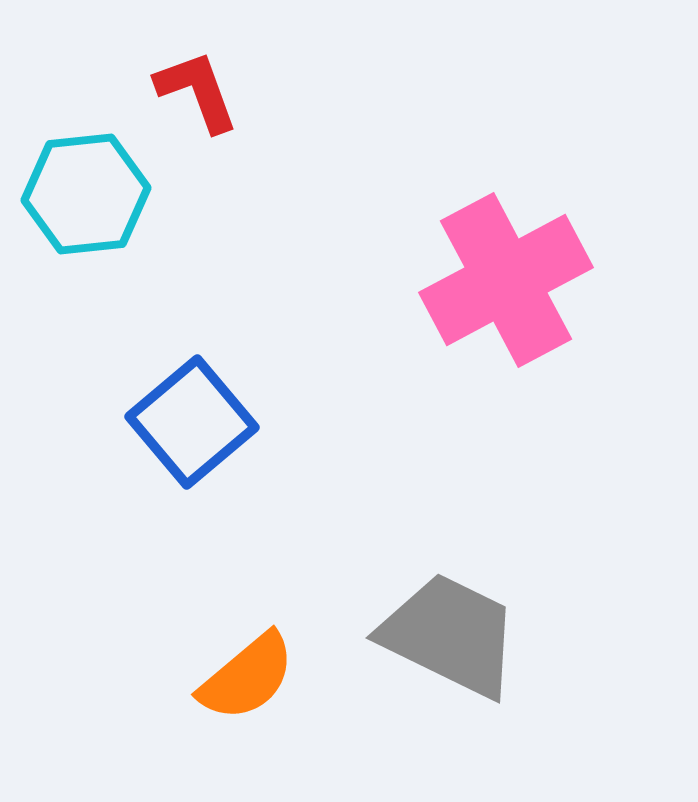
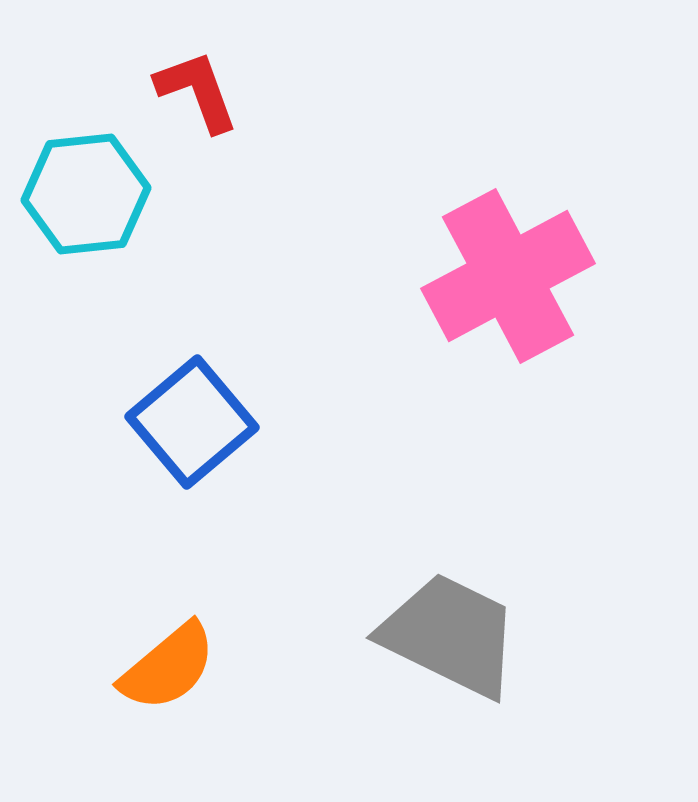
pink cross: moved 2 px right, 4 px up
orange semicircle: moved 79 px left, 10 px up
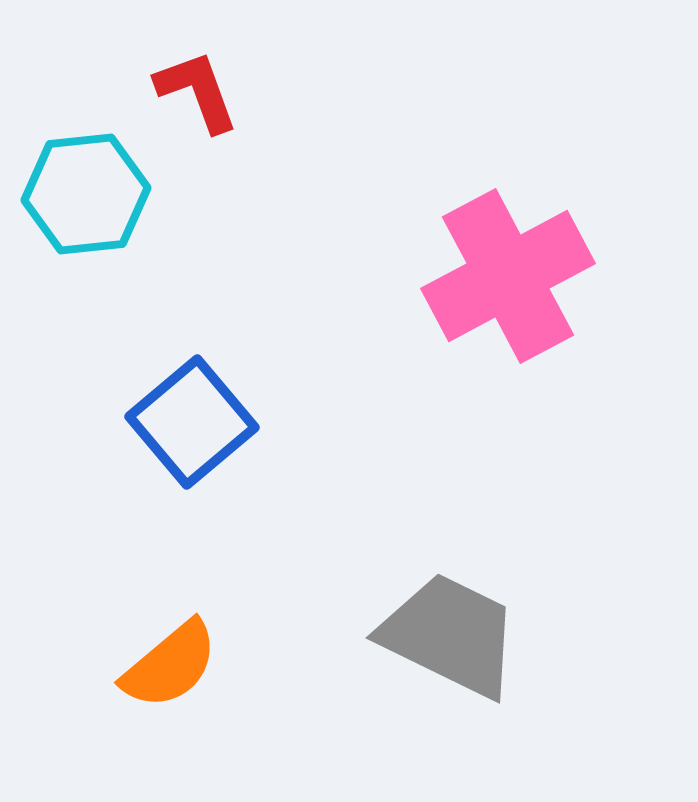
orange semicircle: moved 2 px right, 2 px up
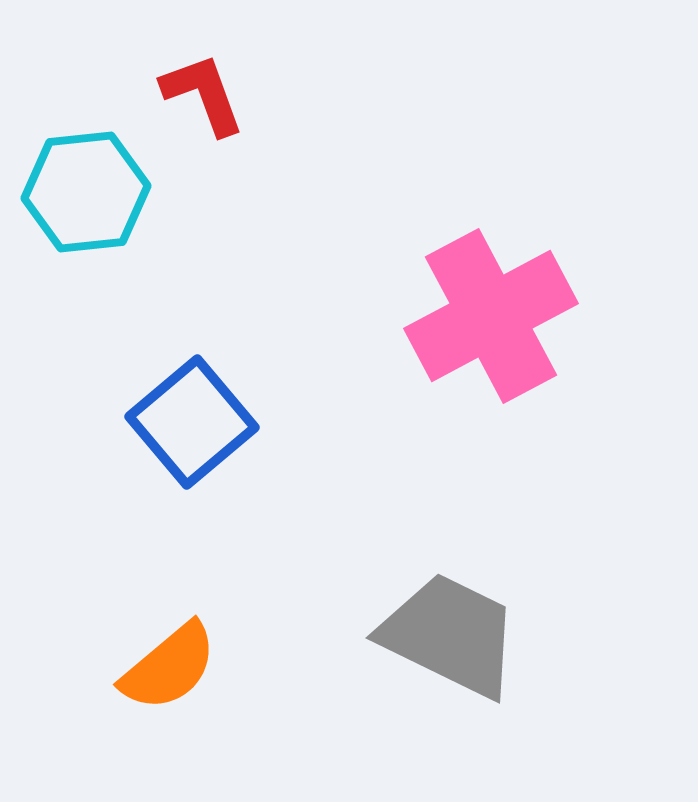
red L-shape: moved 6 px right, 3 px down
cyan hexagon: moved 2 px up
pink cross: moved 17 px left, 40 px down
orange semicircle: moved 1 px left, 2 px down
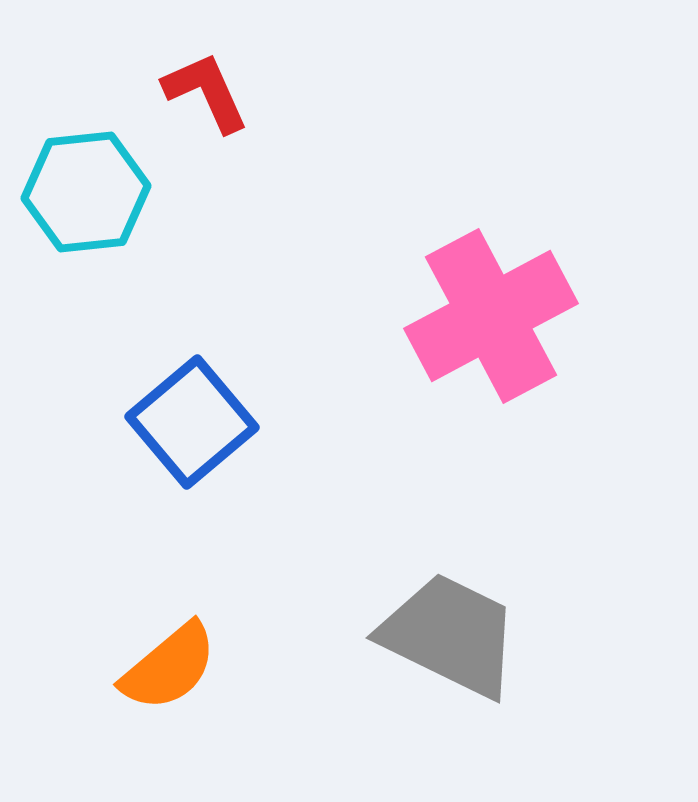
red L-shape: moved 3 px right, 2 px up; rotated 4 degrees counterclockwise
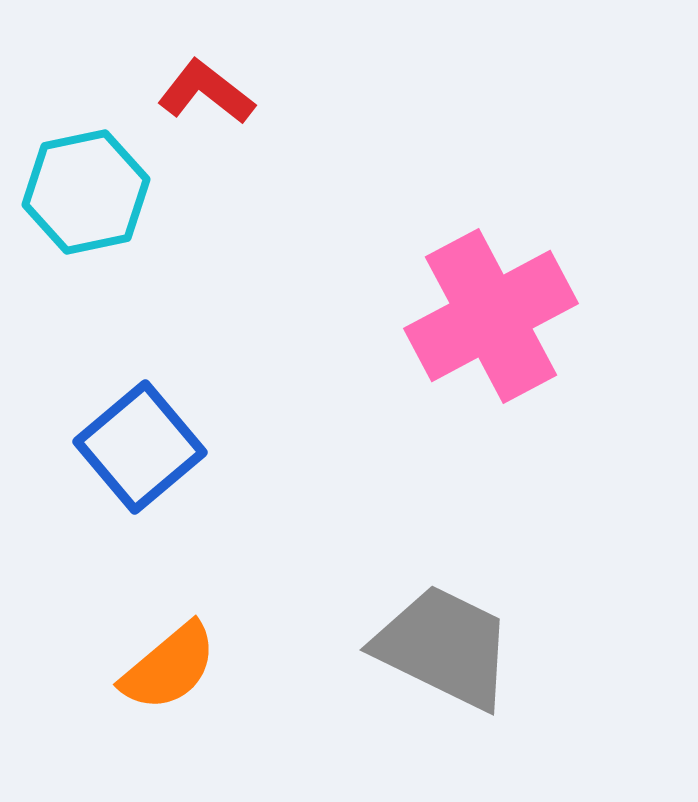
red L-shape: rotated 28 degrees counterclockwise
cyan hexagon: rotated 6 degrees counterclockwise
blue square: moved 52 px left, 25 px down
gray trapezoid: moved 6 px left, 12 px down
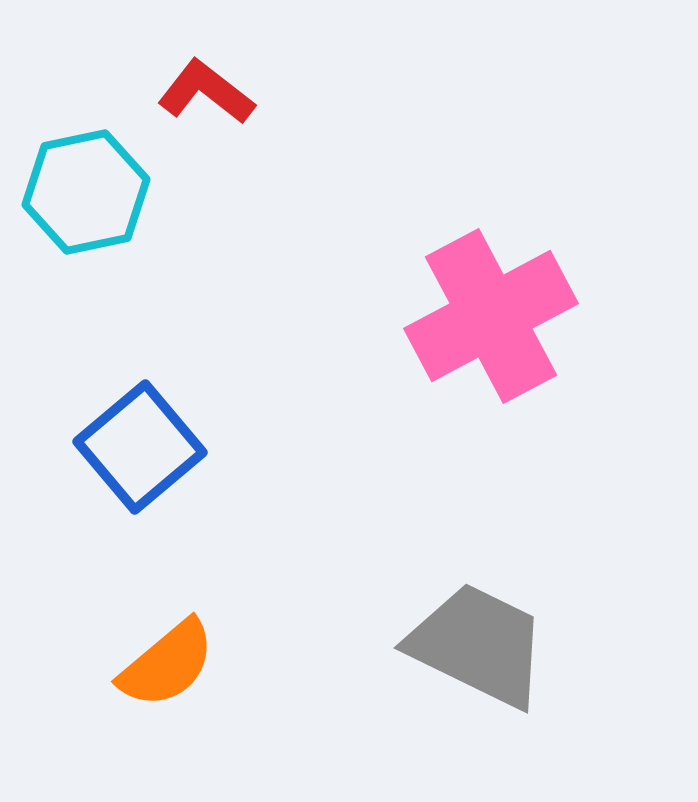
gray trapezoid: moved 34 px right, 2 px up
orange semicircle: moved 2 px left, 3 px up
